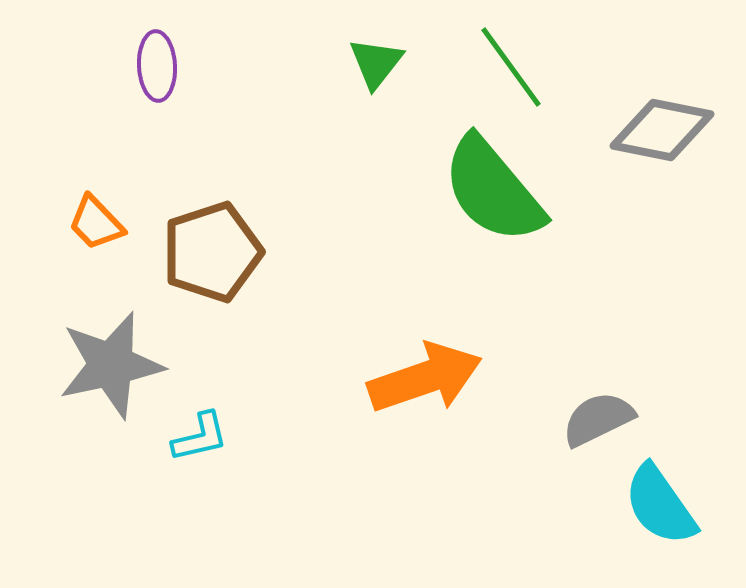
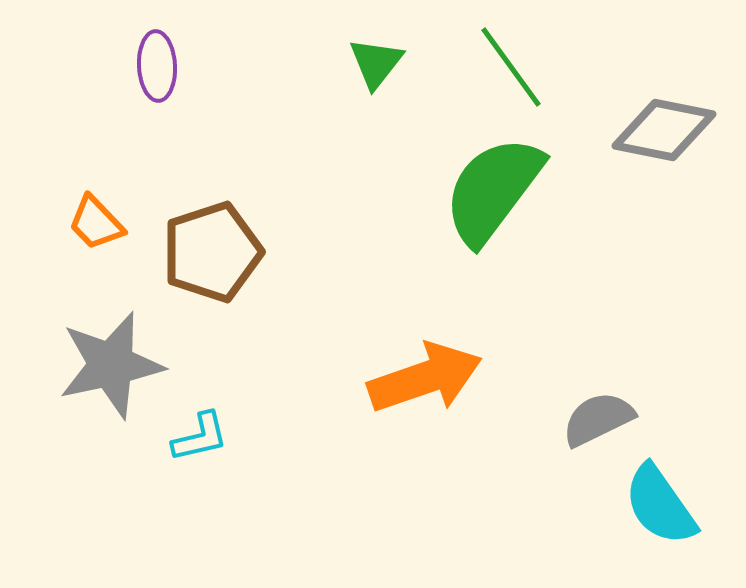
gray diamond: moved 2 px right
green semicircle: rotated 77 degrees clockwise
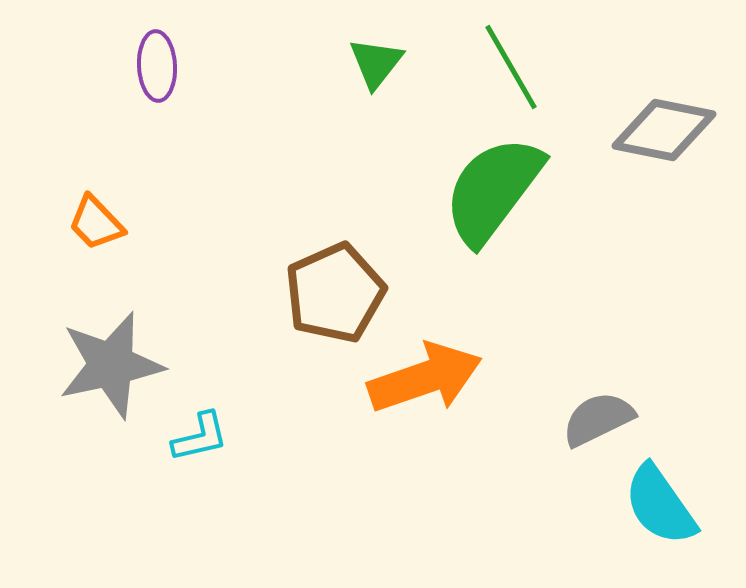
green line: rotated 6 degrees clockwise
brown pentagon: moved 123 px right, 41 px down; rotated 6 degrees counterclockwise
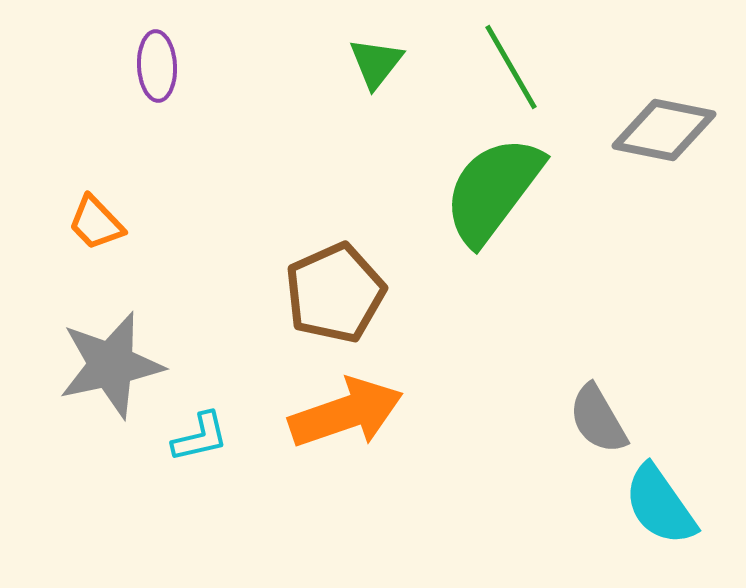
orange arrow: moved 79 px left, 35 px down
gray semicircle: rotated 94 degrees counterclockwise
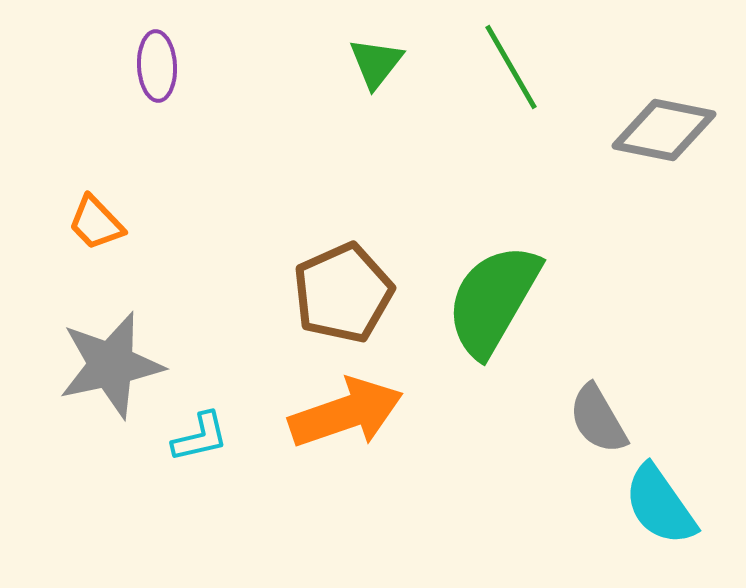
green semicircle: moved 110 px down; rotated 7 degrees counterclockwise
brown pentagon: moved 8 px right
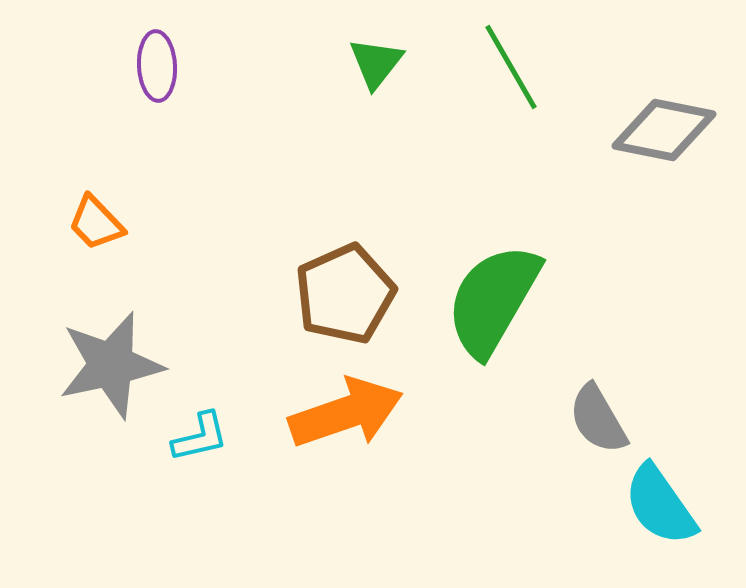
brown pentagon: moved 2 px right, 1 px down
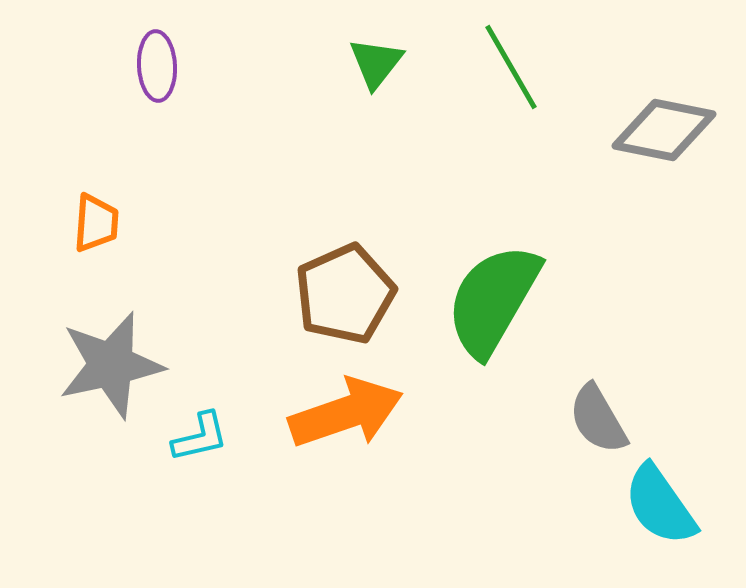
orange trapezoid: rotated 132 degrees counterclockwise
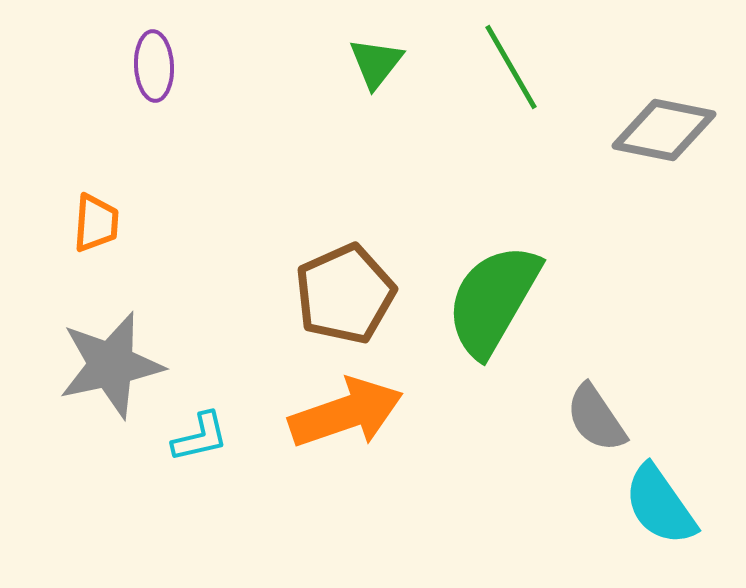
purple ellipse: moved 3 px left
gray semicircle: moved 2 px left, 1 px up; rotated 4 degrees counterclockwise
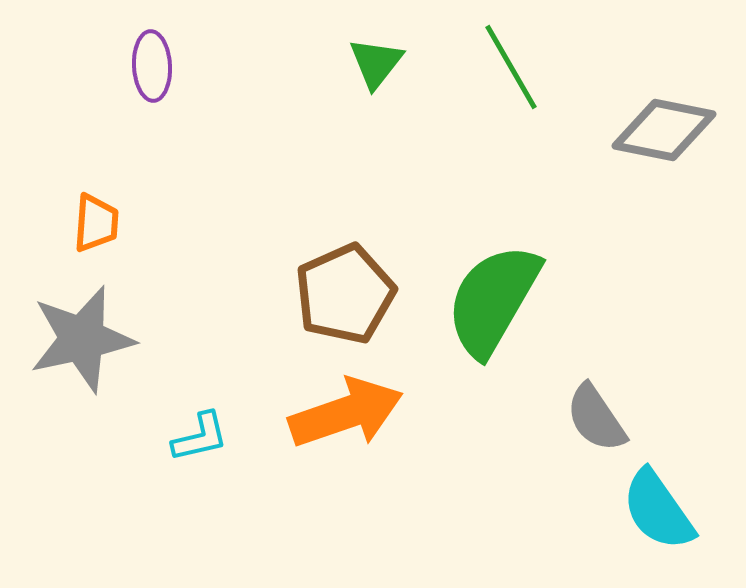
purple ellipse: moved 2 px left
gray star: moved 29 px left, 26 px up
cyan semicircle: moved 2 px left, 5 px down
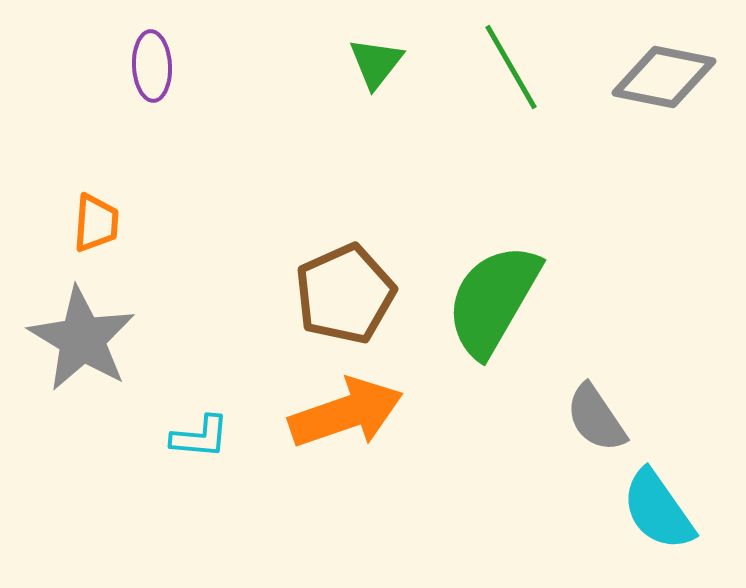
gray diamond: moved 53 px up
gray star: rotated 29 degrees counterclockwise
cyan L-shape: rotated 18 degrees clockwise
